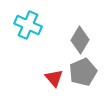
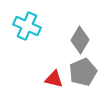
cyan cross: moved 1 px left, 1 px down
red triangle: moved 1 px down; rotated 36 degrees counterclockwise
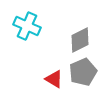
gray diamond: rotated 32 degrees clockwise
red triangle: rotated 18 degrees clockwise
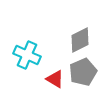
cyan cross: moved 29 px down
red triangle: moved 1 px right
